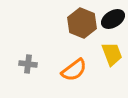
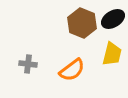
yellow trapezoid: rotated 35 degrees clockwise
orange semicircle: moved 2 px left
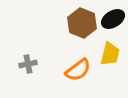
yellow trapezoid: moved 2 px left
gray cross: rotated 18 degrees counterclockwise
orange semicircle: moved 6 px right
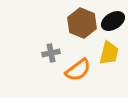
black ellipse: moved 2 px down
yellow trapezoid: moved 1 px left, 1 px up
gray cross: moved 23 px right, 11 px up
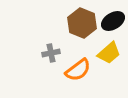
yellow trapezoid: rotated 35 degrees clockwise
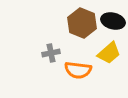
black ellipse: rotated 45 degrees clockwise
orange semicircle: rotated 44 degrees clockwise
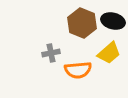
orange semicircle: rotated 12 degrees counterclockwise
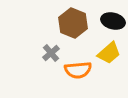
brown hexagon: moved 9 px left
gray cross: rotated 30 degrees counterclockwise
